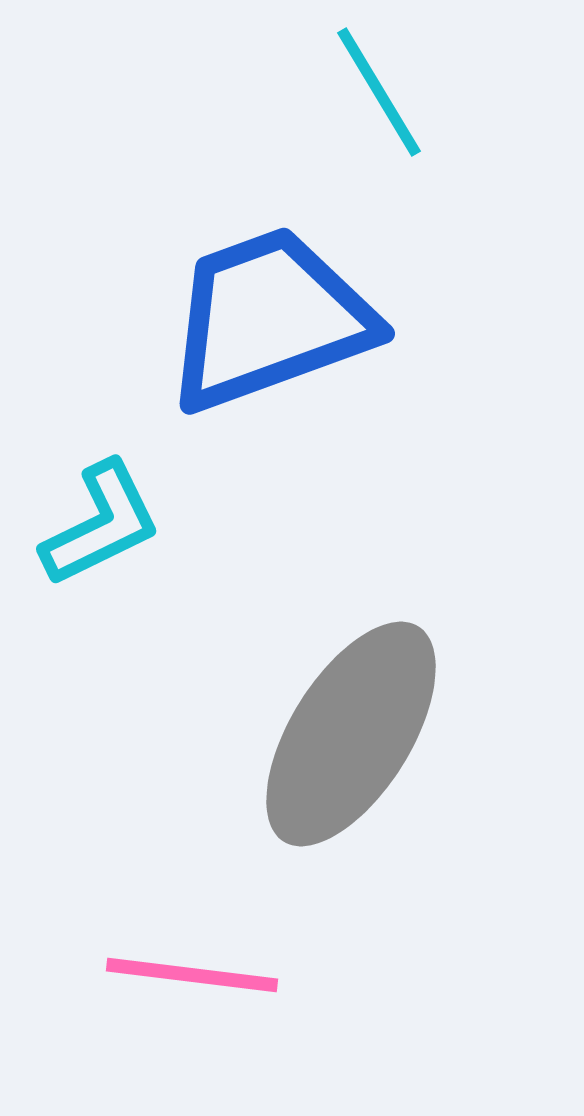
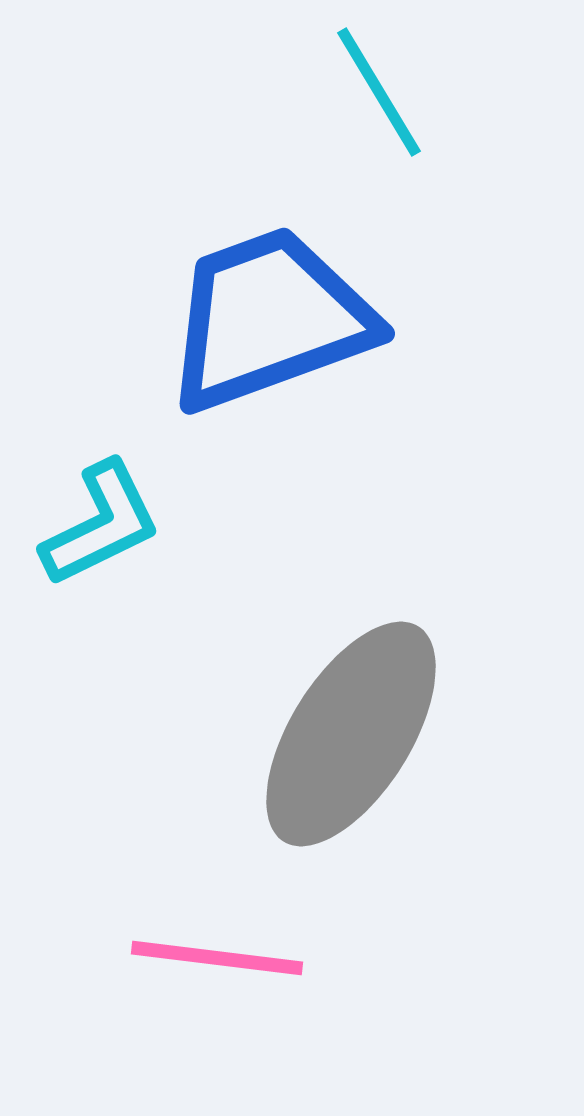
pink line: moved 25 px right, 17 px up
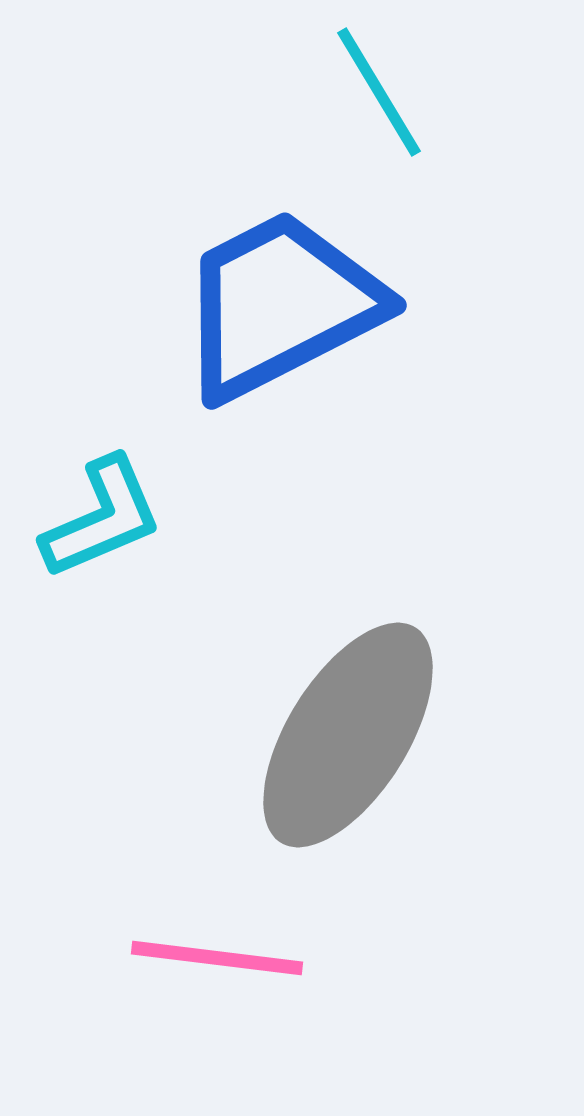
blue trapezoid: moved 11 px right, 14 px up; rotated 7 degrees counterclockwise
cyan L-shape: moved 1 px right, 6 px up; rotated 3 degrees clockwise
gray ellipse: moved 3 px left, 1 px down
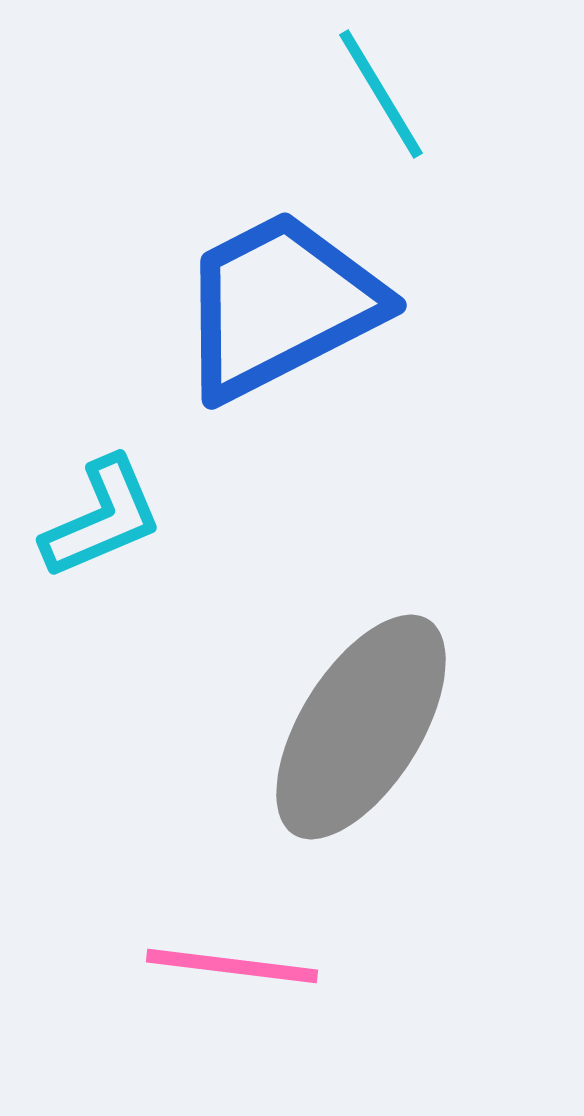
cyan line: moved 2 px right, 2 px down
gray ellipse: moved 13 px right, 8 px up
pink line: moved 15 px right, 8 px down
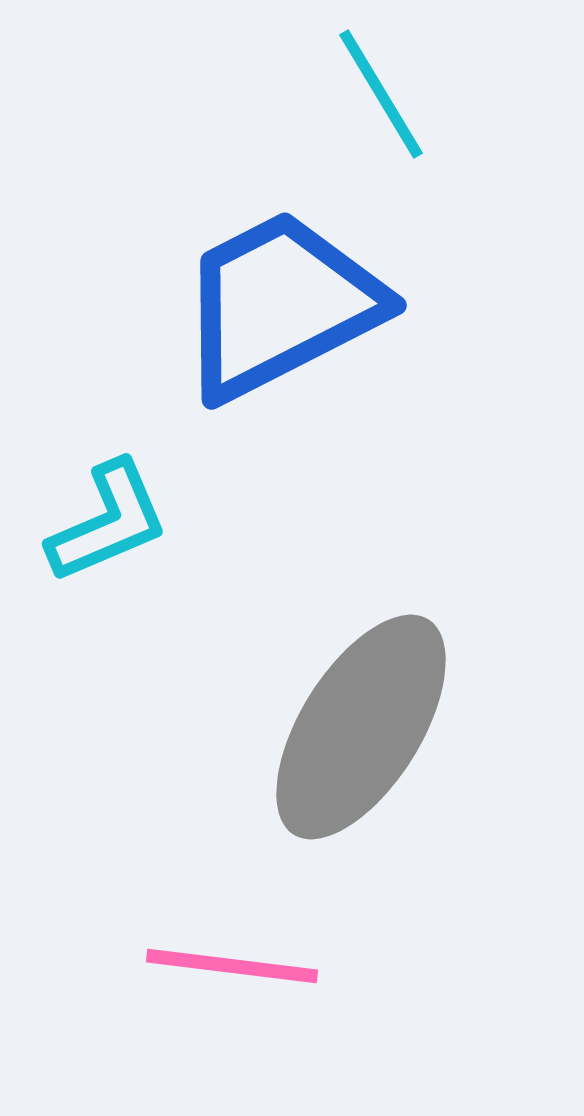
cyan L-shape: moved 6 px right, 4 px down
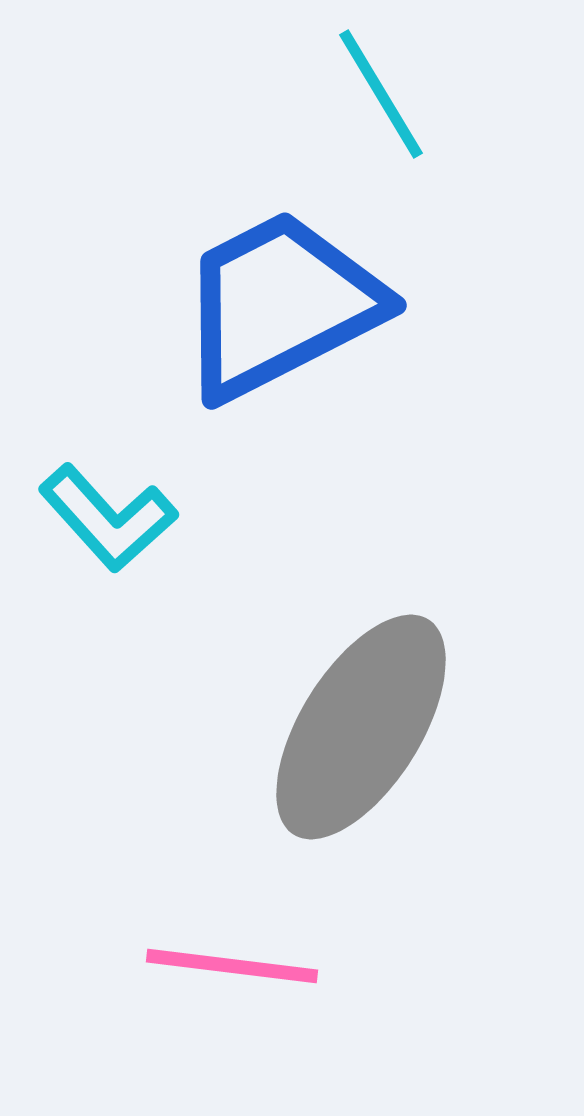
cyan L-shape: moved 4 px up; rotated 71 degrees clockwise
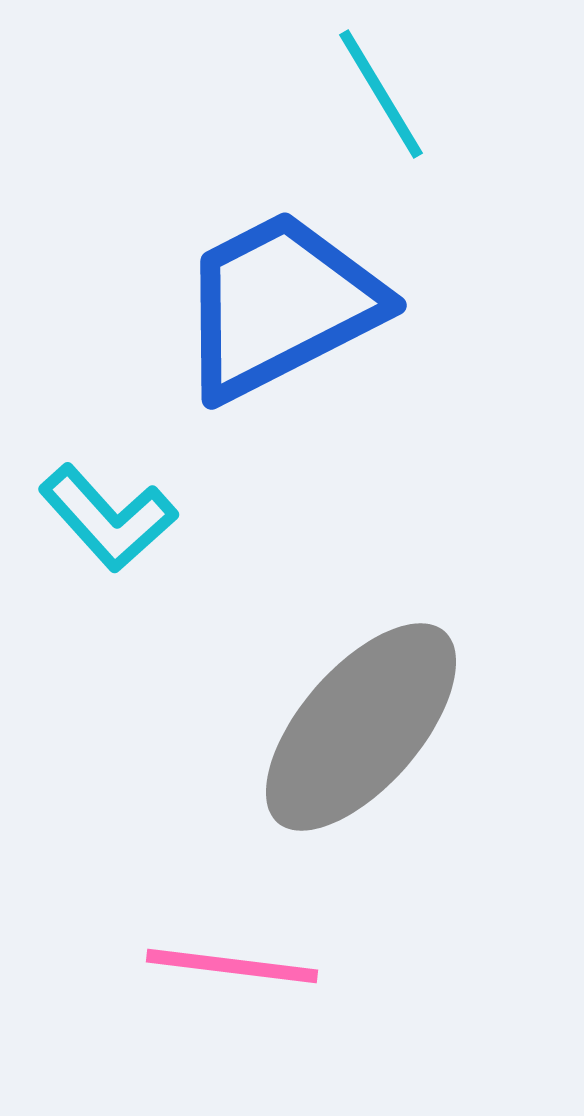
gray ellipse: rotated 9 degrees clockwise
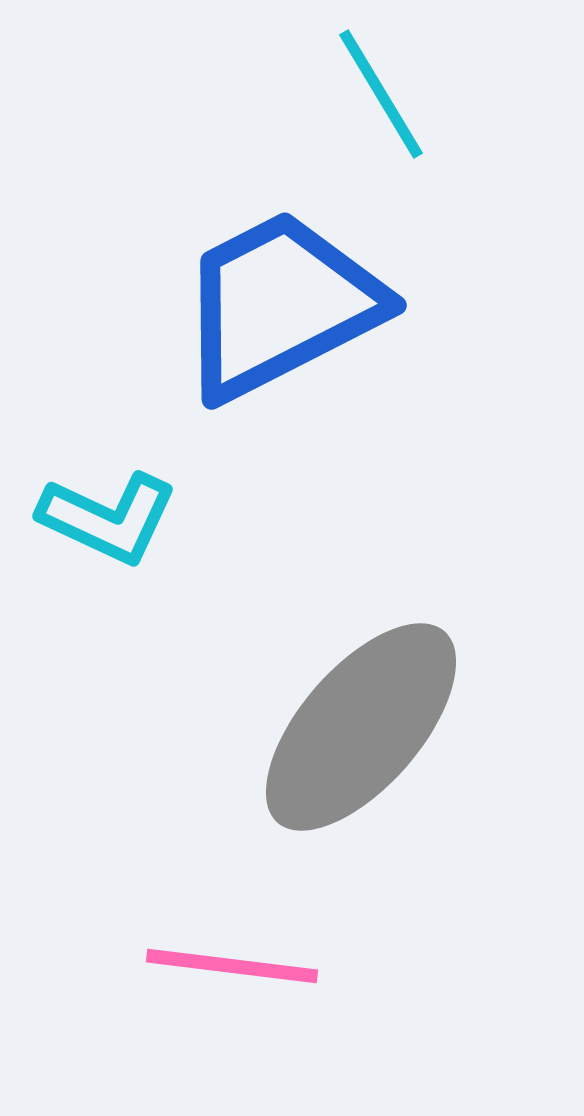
cyan L-shape: rotated 23 degrees counterclockwise
